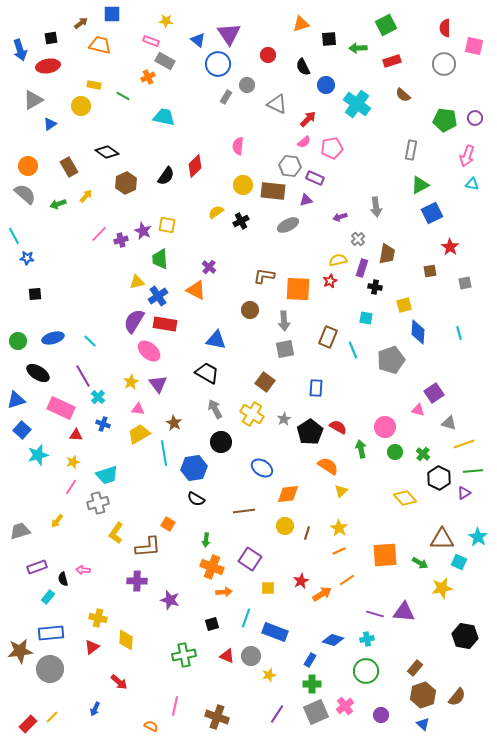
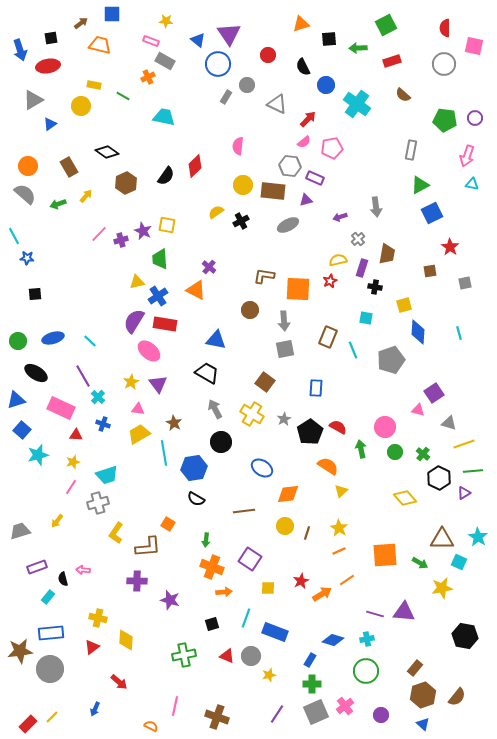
black ellipse at (38, 373): moved 2 px left
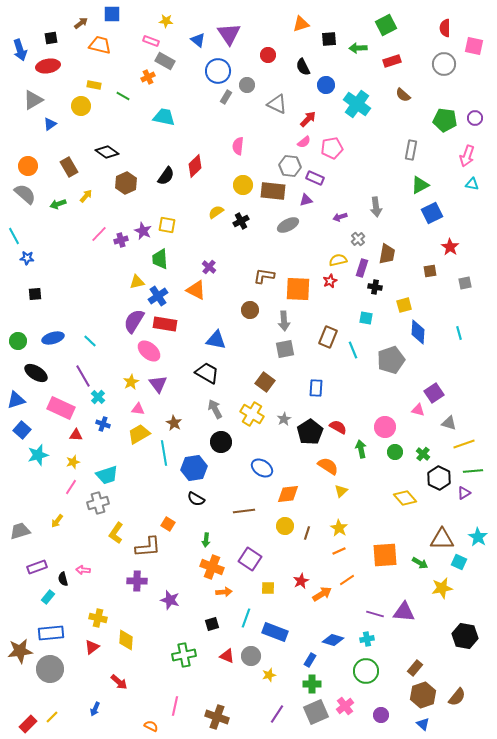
blue circle at (218, 64): moved 7 px down
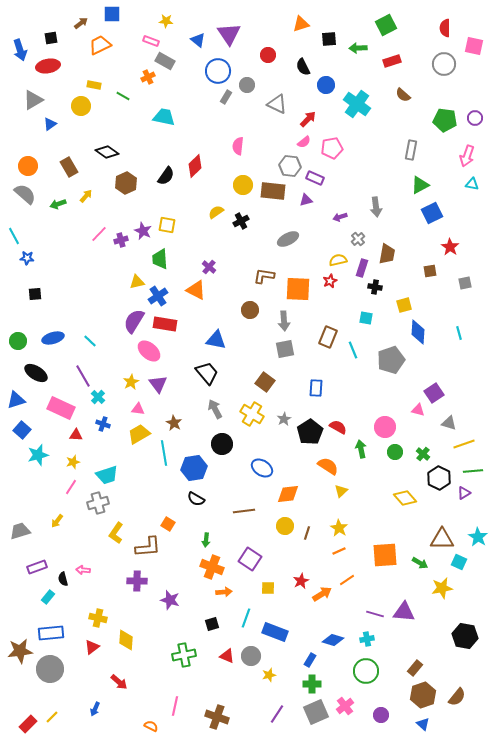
orange trapezoid at (100, 45): rotated 40 degrees counterclockwise
gray ellipse at (288, 225): moved 14 px down
black trapezoid at (207, 373): rotated 20 degrees clockwise
black circle at (221, 442): moved 1 px right, 2 px down
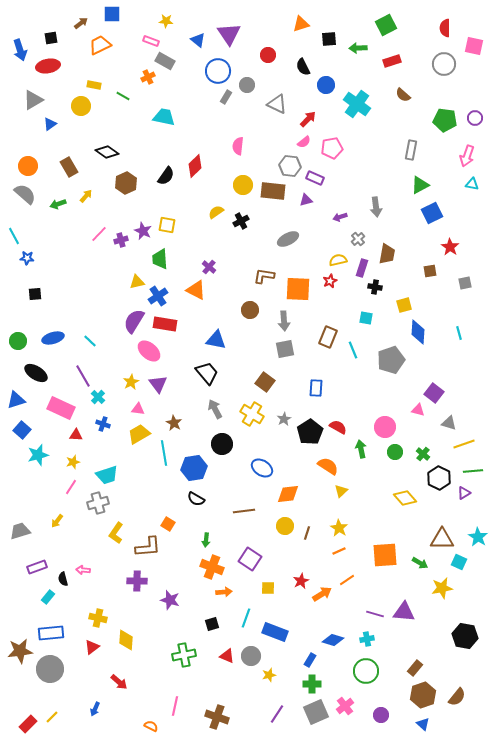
purple square at (434, 393): rotated 18 degrees counterclockwise
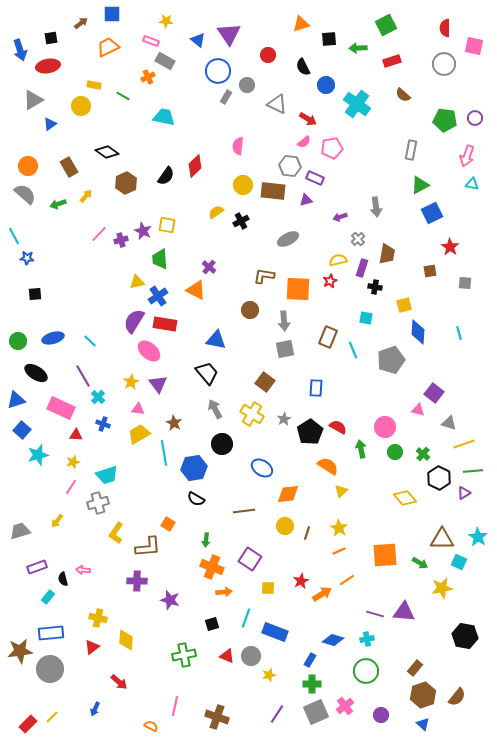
orange trapezoid at (100, 45): moved 8 px right, 2 px down
red arrow at (308, 119): rotated 78 degrees clockwise
gray square at (465, 283): rotated 16 degrees clockwise
